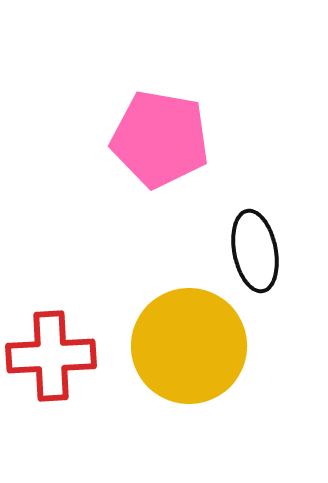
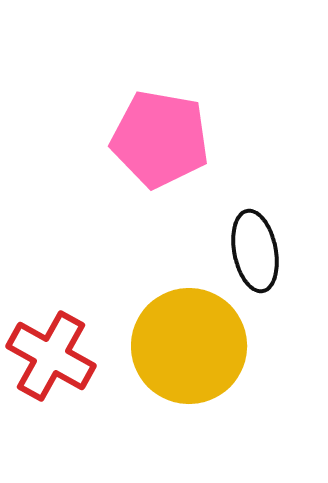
red cross: rotated 32 degrees clockwise
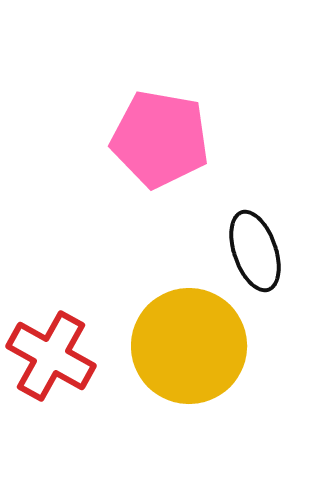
black ellipse: rotated 8 degrees counterclockwise
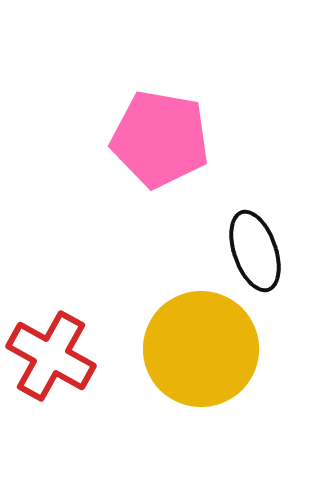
yellow circle: moved 12 px right, 3 px down
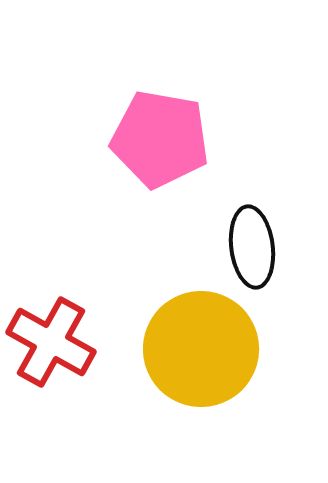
black ellipse: moved 3 px left, 4 px up; rotated 12 degrees clockwise
red cross: moved 14 px up
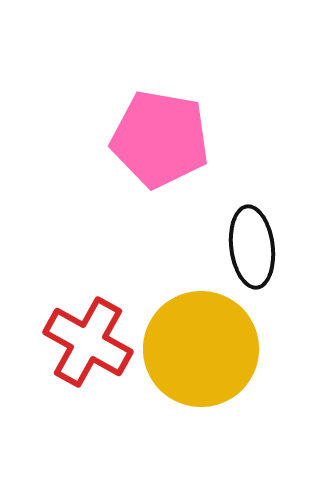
red cross: moved 37 px right
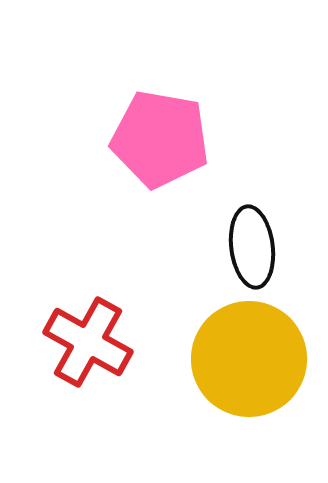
yellow circle: moved 48 px right, 10 px down
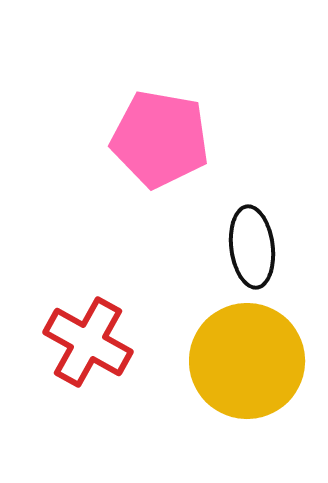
yellow circle: moved 2 px left, 2 px down
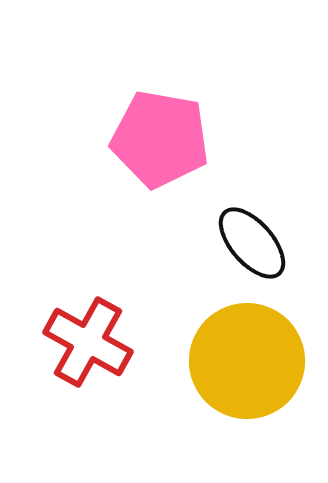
black ellipse: moved 4 px up; rotated 34 degrees counterclockwise
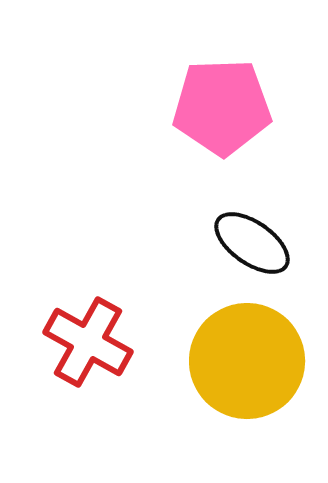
pink pentagon: moved 62 px right, 32 px up; rotated 12 degrees counterclockwise
black ellipse: rotated 14 degrees counterclockwise
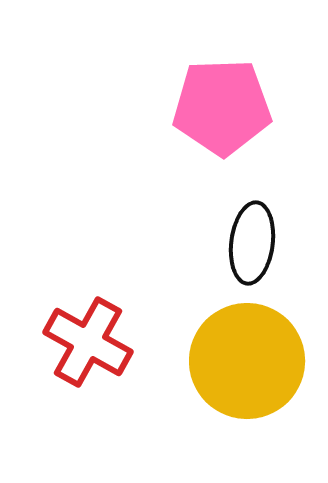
black ellipse: rotated 62 degrees clockwise
